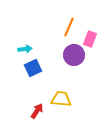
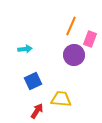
orange line: moved 2 px right, 1 px up
blue square: moved 13 px down
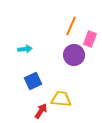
red arrow: moved 4 px right
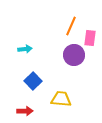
pink rectangle: moved 1 px up; rotated 14 degrees counterclockwise
blue square: rotated 18 degrees counterclockwise
red arrow: moved 16 px left; rotated 56 degrees clockwise
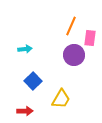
yellow trapezoid: rotated 115 degrees clockwise
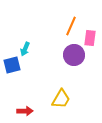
cyan arrow: rotated 120 degrees clockwise
blue square: moved 21 px left, 16 px up; rotated 30 degrees clockwise
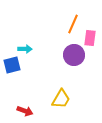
orange line: moved 2 px right, 2 px up
cyan arrow: rotated 112 degrees counterclockwise
red arrow: rotated 21 degrees clockwise
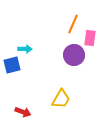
red arrow: moved 2 px left, 1 px down
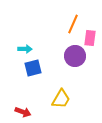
purple circle: moved 1 px right, 1 px down
blue square: moved 21 px right, 3 px down
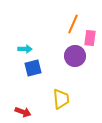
yellow trapezoid: rotated 35 degrees counterclockwise
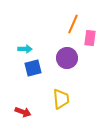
purple circle: moved 8 px left, 2 px down
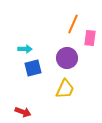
yellow trapezoid: moved 4 px right, 10 px up; rotated 30 degrees clockwise
